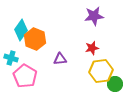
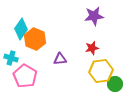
cyan diamond: moved 1 px up
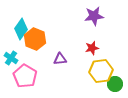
cyan cross: rotated 16 degrees clockwise
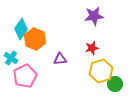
yellow hexagon: rotated 10 degrees counterclockwise
pink pentagon: rotated 15 degrees clockwise
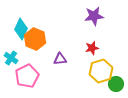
cyan diamond: rotated 10 degrees counterclockwise
pink pentagon: moved 2 px right
green circle: moved 1 px right
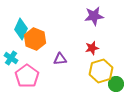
pink pentagon: rotated 10 degrees counterclockwise
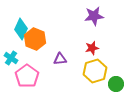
yellow hexagon: moved 6 px left
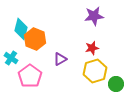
cyan diamond: rotated 10 degrees counterclockwise
purple triangle: rotated 24 degrees counterclockwise
pink pentagon: moved 3 px right
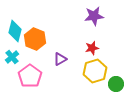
cyan diamond: moved 6 px left, 2 px down
cyan cross: moved 1 px right, 1 px up; rotated 16 degrees clockwise
